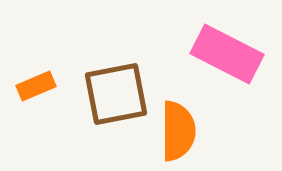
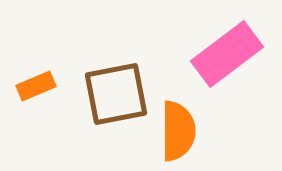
pink rectangle: rotated 64 degrees counterclockwise
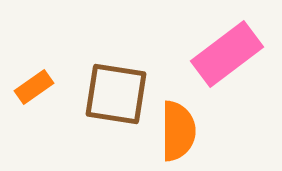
orange rectangle: moved 2 px left, 1 px down; rotated 12 degrees counterclockwise
brown square: rotated 20 degrees clockwise
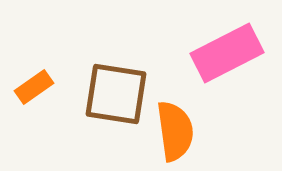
pink rectangle: moved 1 px up; rotated 10 degrees clockwise
orange semicircle: moved 3 px left; rotated 8 degrees counterclockwise
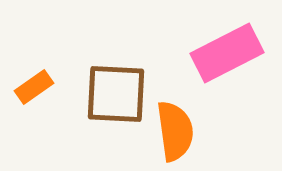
brown square: rotated 6 degrees counterclockwise
